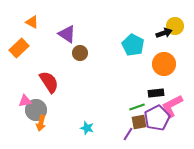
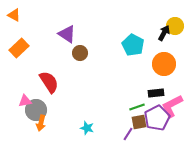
orange triangle: moved 18 px left, 7 px up
black arrow: rotated 42 degrees counterclockwise
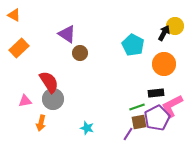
gray circle: moved 17 px right, 11 px up
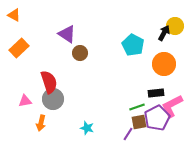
red semicircle: rotated 15 degrees clockwise
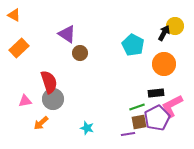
orange arrow: rotated 35 degrees clockwise
purple line: rotated 48 degrees clockwise
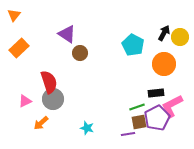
orange triangle: rotated 40 degrees clockwise
yellow circle: moved 5 px right, 11 px down
pink triangle: rotated 16 degrees counterclockwise
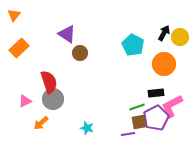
purple pentagon: moved 1 px left
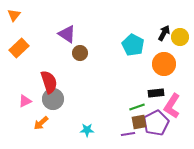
pink L-shape: rotated 30 degrees counterclockwise
purple pentagon: moved 5 px down
cyan star: moved 2 px down; rotated 16 degrees counterclockwise
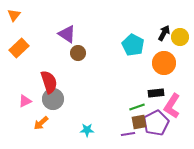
brown circle: moved 2 px left
orange circle: moved 1 px up
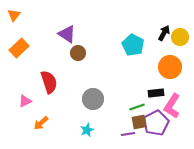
orange circle: moved 6 px right, 4 px down
gray circle: moved 40 px right
cyan star: rotated 24 degrees counterclockwise
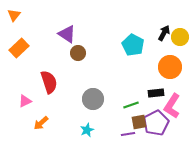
green line: moved 6 px left, 2 px up
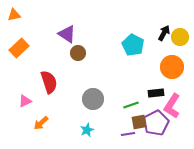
orange triangle: rotated 40 degrees clockwise
orange circle: moved 2 px right
